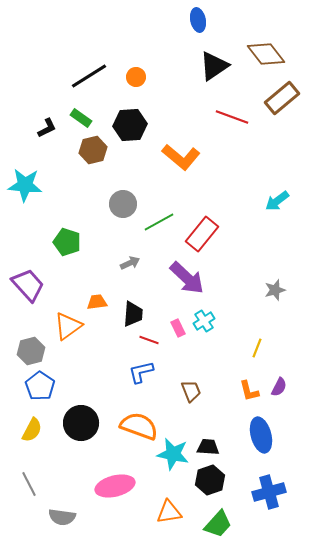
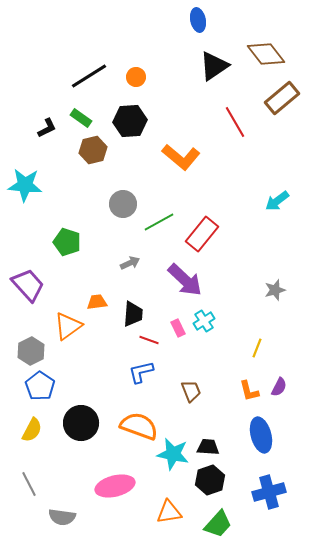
red line at (232, 117): moved 3 px right, 5 px down; rotated 40 degrees clockwise
black hexagon at (130, 125): moved 4 px up
purple arrow at (187, 278): moved 2 px left, 2 px down
gray hexagon at (31, 351): rotated 12 degrees counterclockwise
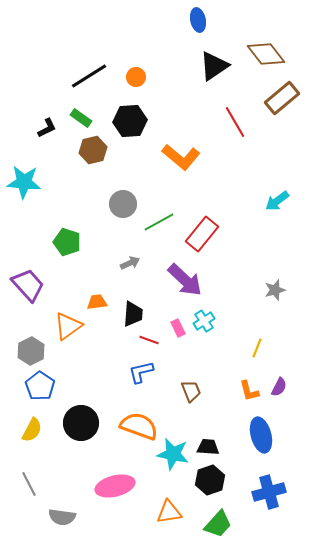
cyan star at (25, 185): moved 1 px left, 3 px up
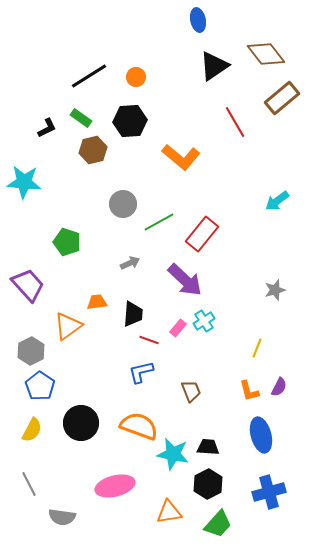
pink rectangle at (178, 328): rotated 66 degrees clockwise
black hexagon at (210, 480): moved 2 px left, 4 px down; rotated 8 degrees counterclockwise
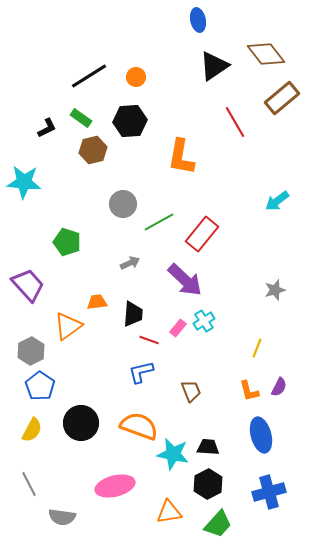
orange L-shape at (181, 157): rotated 60 degrees clockwise
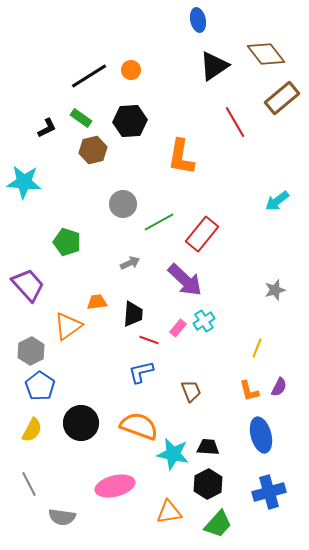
orange circle at (136, 77): moved 5 px left, 7 px up
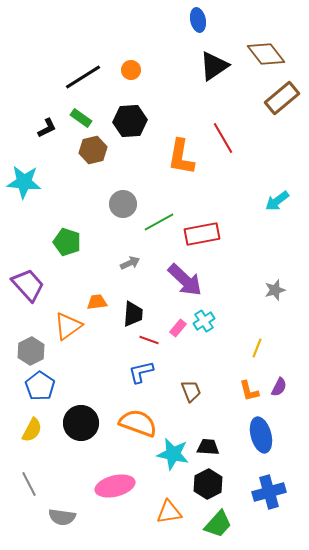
black line at (89, 76): moved 6 px left, 1 px down
red line at (235, 122): moved 12 px left, 16 px down
red rectangle at (202, 234): rotated 40 degrees clockwise
orange semicircle at (139, 426): moved 1 px left, 3 px up
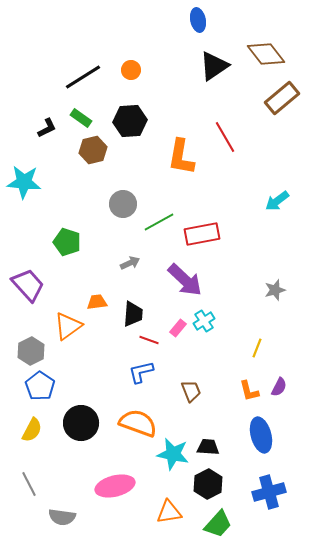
red line at (223, 138): moved 2 px right, 1 px up
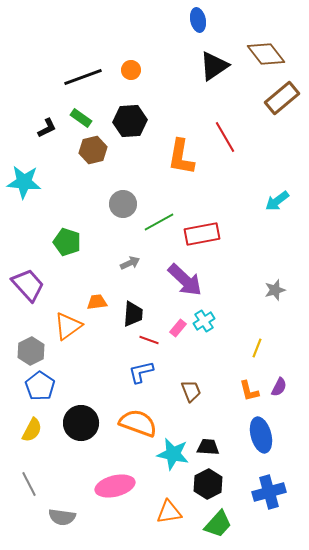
black line at (83, 77): rotated 12 degrees clockwise
